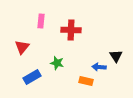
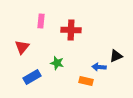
black triangle: rotated 40 degrees clockwise
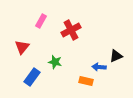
pink rectangle: rotated 24 degrees clockwise
red cross: rotated 30 degrees counterclockwise
green star: moved 2 px left, 1 px up
blue rectangle: rotated 24 degrees counterclockwise
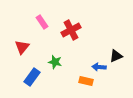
pink rectangle: moved 1 px right, 1 px down; rotated 64 degrees counterclockwise
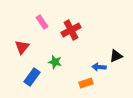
orange rectangle: moved 2 px down; rotated 32 degrees counterclockwise
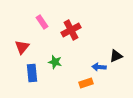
blue rectangle: moved 4 px up; rotated 42 degrees counterclockwise
